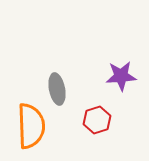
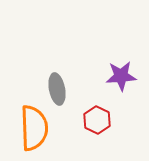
red hexagon: rotated 16 degrees counterclockwise
orange semicircle: moved 3 px right, 2 px down
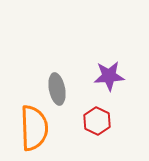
purple star: moved 12 px left
red hexagon: moved 1 px down
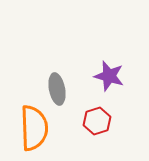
purple star: rotated 20 degrees clockwise
red hexagon: rotated 16 degrees clockwise
